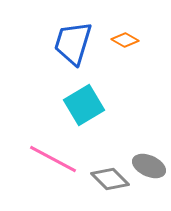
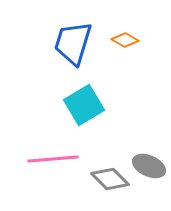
pink line: rotated 33 degrees counterclockwise
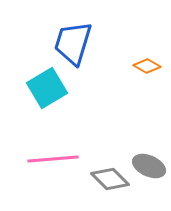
orange diamond: moved 22 px right, 26 px down
cyan square: moved 37 px left, 17 px up
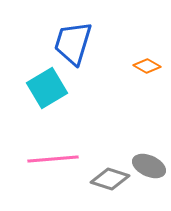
gray diamond: rotated 27 degrees counterclockwise
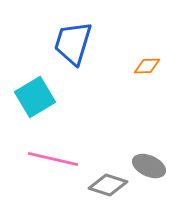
orange diamond: rotated 32 degrees counterclockwise
cyan square: moved 12 px left, 9 px down
pink line: rotated 18 degrees clockwise
gray diamond: moved 2 px left, 6 px down
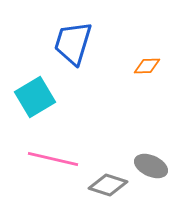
gray ellipse: moved 2 px right
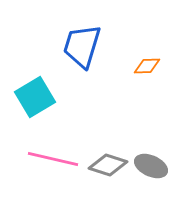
blue trapezoid: moved 9 px right, 3 px down
gray diamond: moved 20 px up
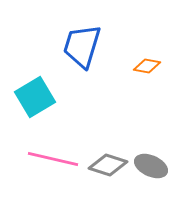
orange diamond: rotated 12 degrees clockwise
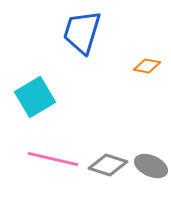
blue trapezoid: moved 14 px up
